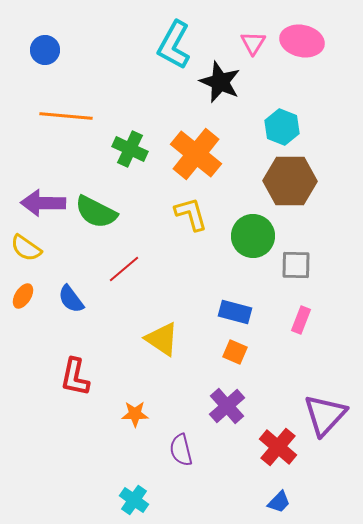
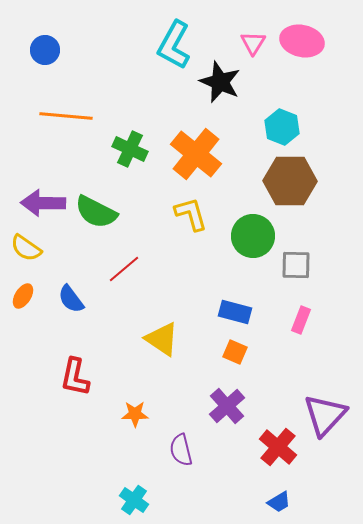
blue trapezoid: rotated 15 degrees clockwise
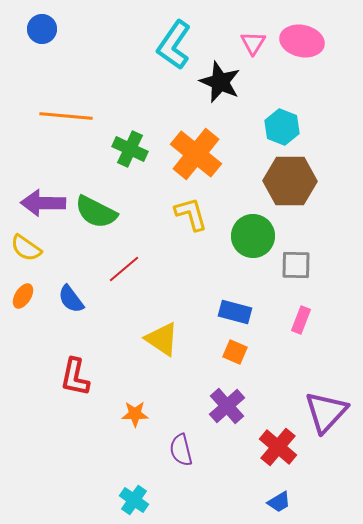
cyan L-shape: rotated 6 degrees clockwise
blue circle: moved 3 px left, 21 px up
purple triangle: moved 1 px right, 3 px up
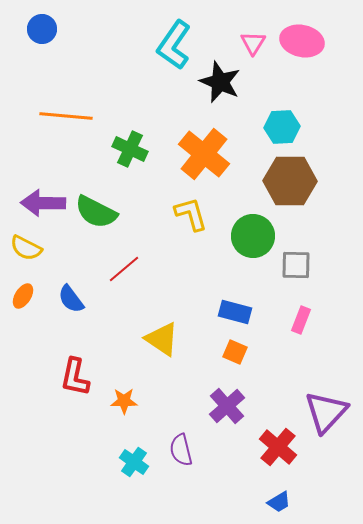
cyan hexagon: rotated 24 degrees counterclockwise
orange cross: moved 8 px right
yellow semicircle: rotated 8 degrees counterclockwise
orange star: moved 11 px left, 13 px up
cyan cross: moved 38 px up
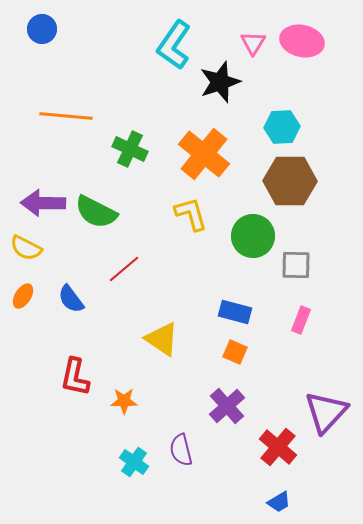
black star: rotated 30 degrees clockwise
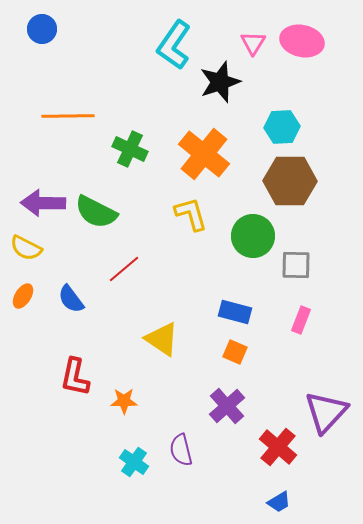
orange line: moved 2 px right; rotated 6 degrees counterclockwise
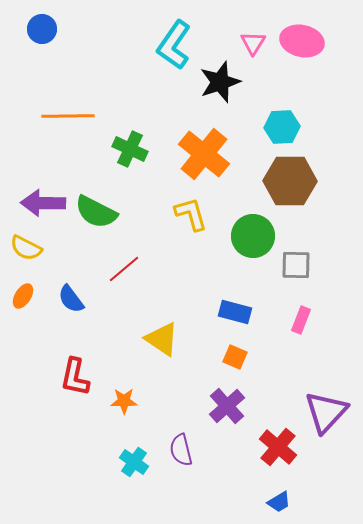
orange square: moved 5 px down
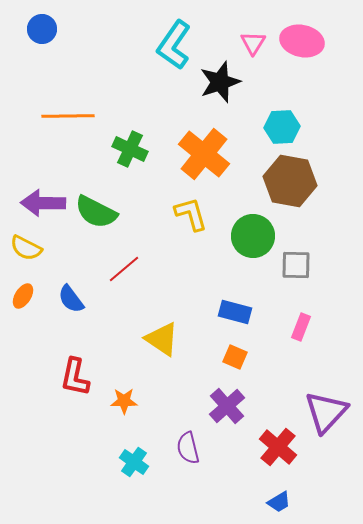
brown hexagon: rotated 9 degrees clockwise
pink rectangle: moved 7 px down
purple semicircle: moved 7 px right, 2 px up
